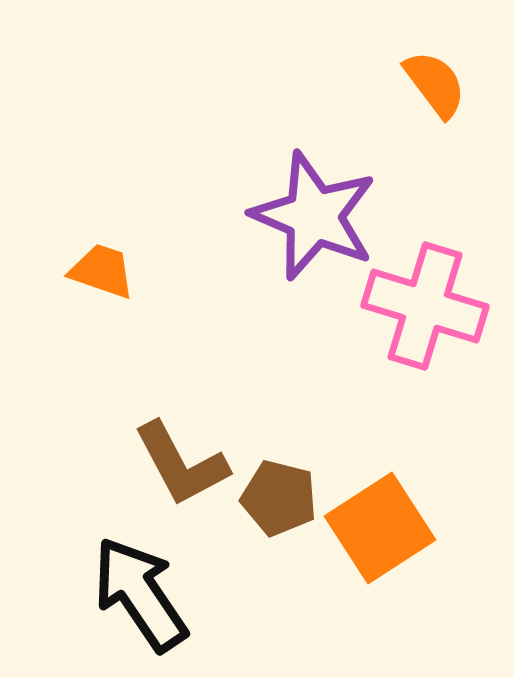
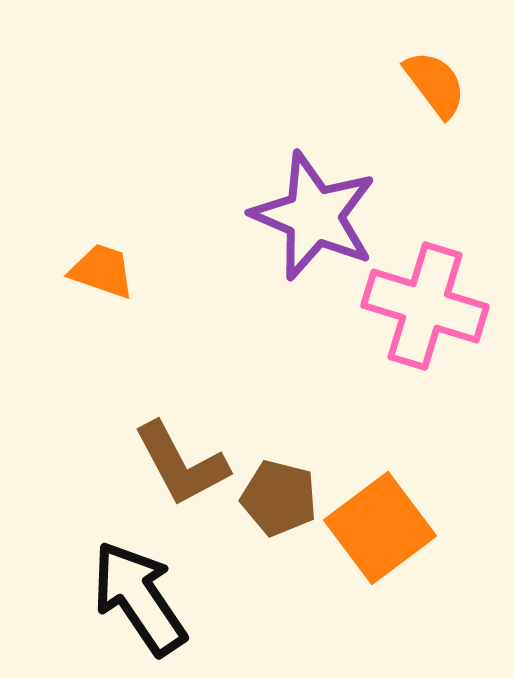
orange square: rotated 4 degrees counterclockwise
black arrow: moved 1 px left, 4 px down
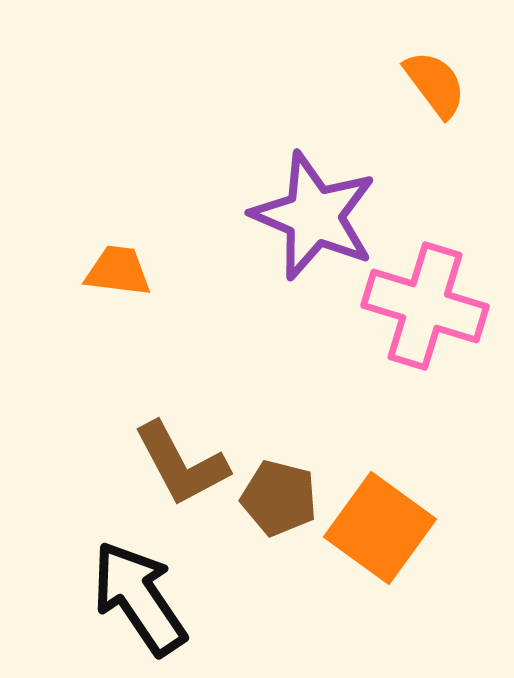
orange trapezoid: moved 16 px right; rotated 12 degrees counterclockwise
orange square: rotated 17 degrees counterclockwise
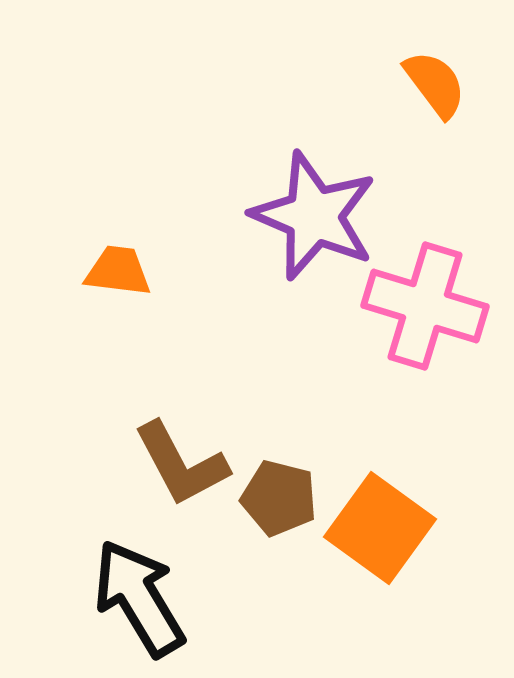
black arrow: rotated 3 degrees clockwise
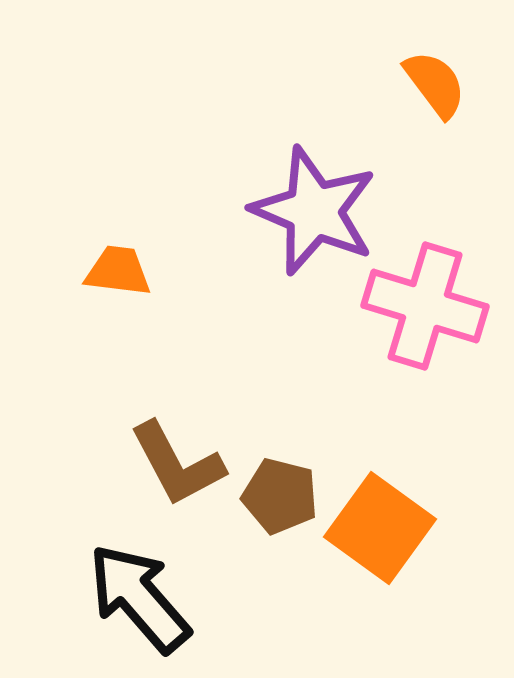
purple star: moved 5 px up
brown L-shape: moved 4 px left
brown pentagon: moved 1 px right, 2 px up
black arrow: rotated 10 degrees counterclockwise
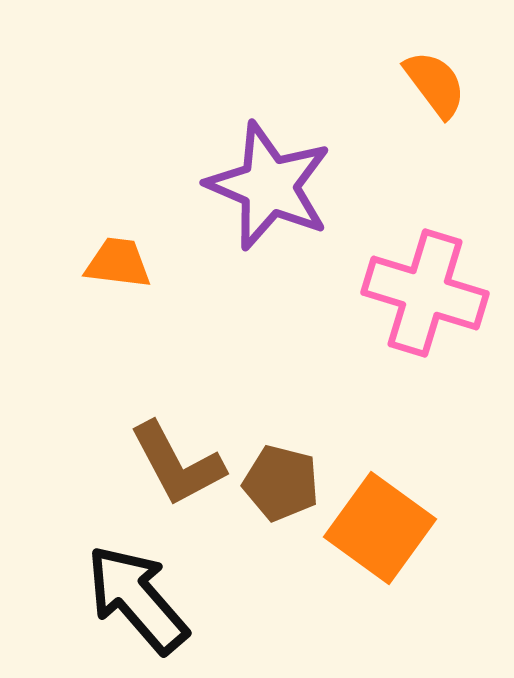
purple star: moved 45 px left, 25 px up
orange trapezoid: moved 8 px up
pink cross: moved 13 px up
brown pentagon: moved 1 px right, 13 px up
black arrow: moved 2 px left, 1 px down
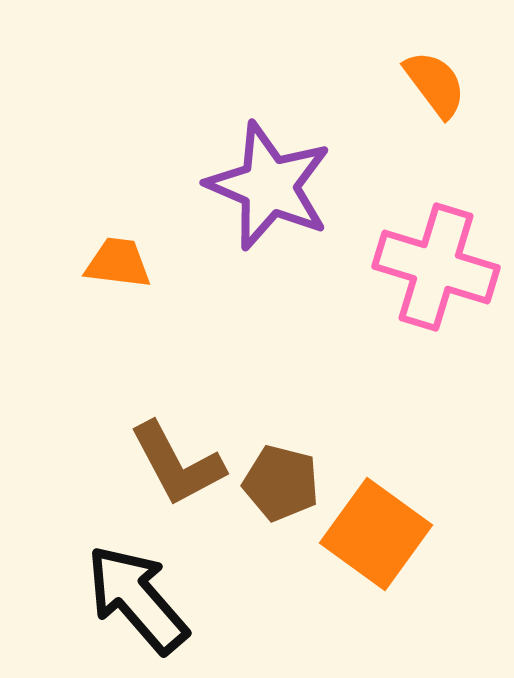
pink cross: moved 11 px right, 26 px up
orange square: moved 4 px left, 6 px down
